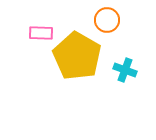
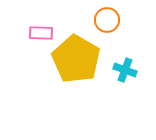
yellow pentagon: moved 1 px left, 3 px down
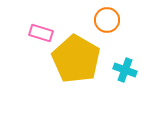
pink rectangle: rotated 15 degrees clockwise
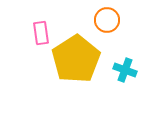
pink rectangle: rotated 65 degrees clockwise
yellow pentagon: rotated 9 degrees clockwise
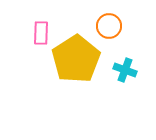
orange circle: moved 2 px right, 6 px down
pink rectangle: rotated 10 degrees clockwise
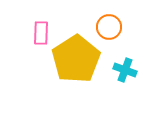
orange circle: moved 1 px down
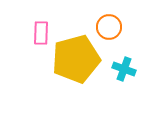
yellow pentagon: rotated 18 degrees clockwise
cyan cross: moved 1 px left, 1 px up
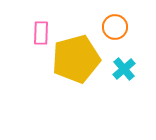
orange circle: moved 6 px right
cyan cross: rotated 30 degrees clockwise
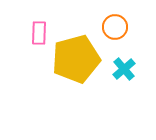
pink rectangle: moved 2 px left
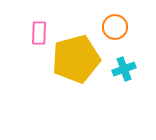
cyan cross: rotated 20 degrees clockwise
